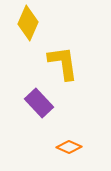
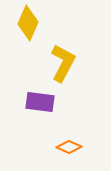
yellow L-shape: rotated 36 degrees clockwise
purple rectangle: moved 1 px right, 1 px up; rotated 40 degrees counterclockwise
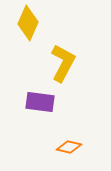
orange diamond: rotated 10 degrees counterclockwise
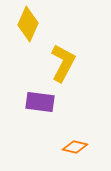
yellow diamond: moved 1 px down
orange diamond: moved 6 px right
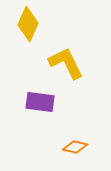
yellow L-shape: moved 3 px right; rotated 54 degrees counterclockwise
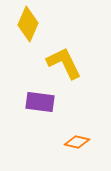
yellow L-shape: moved 2 px left
orange diamond: moved 2 px right, 5 px up
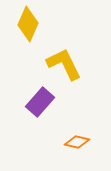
yellow L-shape: moved 1 px down
purple rectangle: rotated 56 degrees counterclockwise
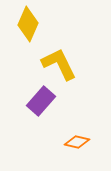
yellow L-shape: moved 5 px left
purple rectangle: moved 1 px right, 1 px up
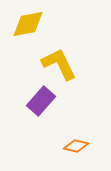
yellow diamond: rotated 56 degrees clockwise
orange diamond: moved 1 px left, 4 px down
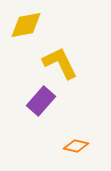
yellow diamond: moved 2 px left, 1 px down
yellow L-shape: moved 1 px right, 1 px up
